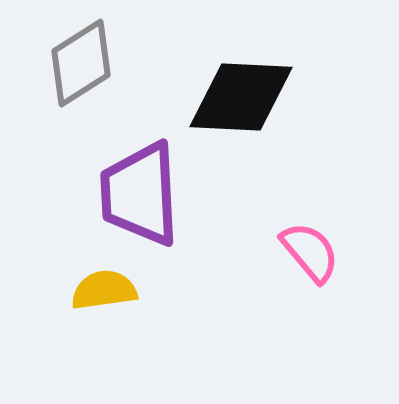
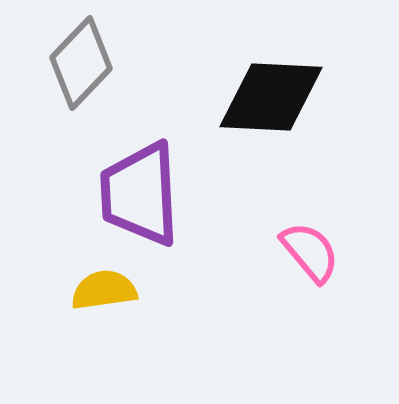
gray diamond: rotated 14 degrees counterclockwise
black diamond: moved 30 px right
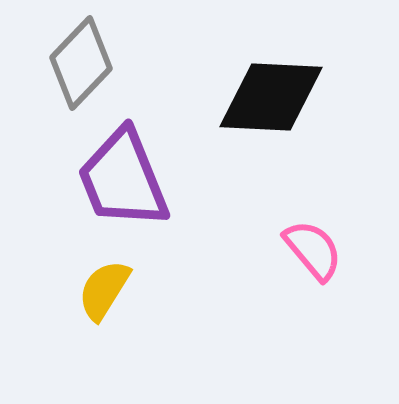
purple trapezoid: moved 17 px left, 15 px up; rotated 19 degrees counterclockwise
pink semicircle: moved 3 px right, 2 px up
yellow semicircle: rotated 50 degrees counterclockwise
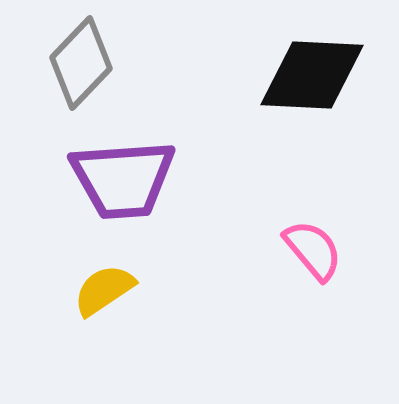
black diamond: moved 41 px right, 22 px up
purple trapezoid: rotated 72 degrees counterclockwise
yellow semicircle: rotated 24 degrees clockwise
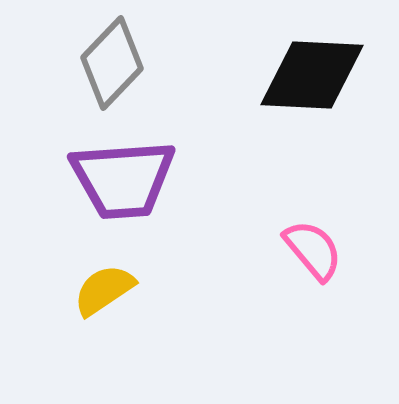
gray diamond: moved 31 px right
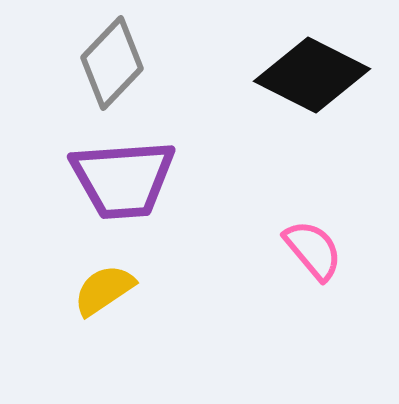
black diamond: rotated 24 degrees clockwise
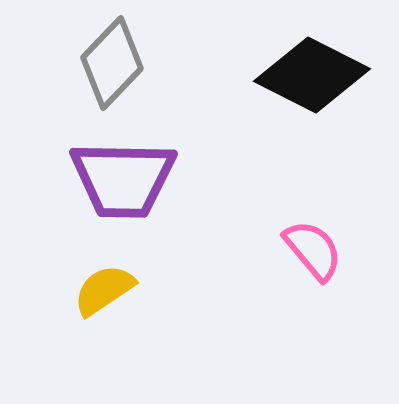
purple trapezoid: rotated 5 degrees clockwise
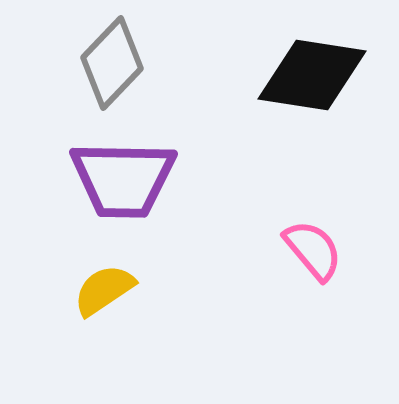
black diamond: rotated 18 degrees counterclockwise
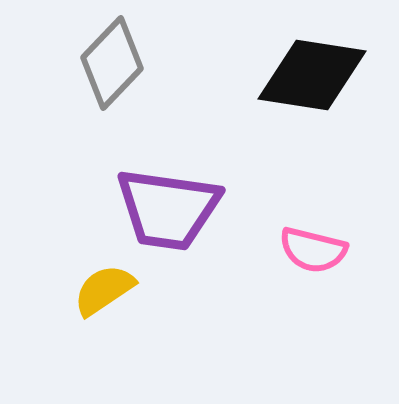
purple trapezoid: moved 45 px right, 30 px down; rotated 7 degrees clockwise
pink semicircle: rotated 144 degrees clockwise
